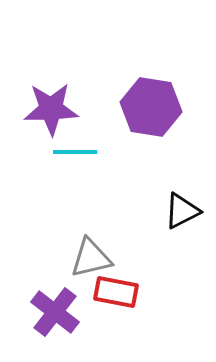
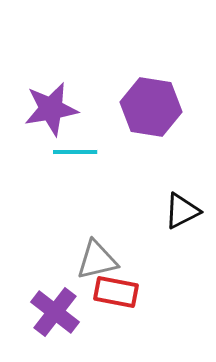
purple star: rotated 8 degrees counterclockwise
gray triangle: moved 6 px right, 2 px down
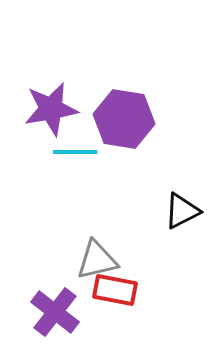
purple hexagon: moved 27 px left, 12 px down
red rectangle: moved 1 px left, 2 px up
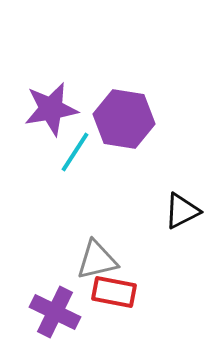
cyan line: rotated 57 degrees counterclockwise
red rectangle: moved 1 px left, 2 px down
purple cross: rotated 12 degrees counterclockwise
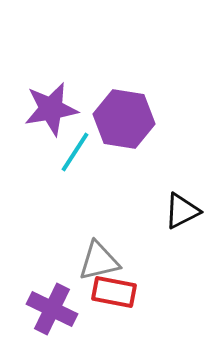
gray triangle: moved 2 px right, 1 px down
purple cross: moved 3 px left, 3 px up
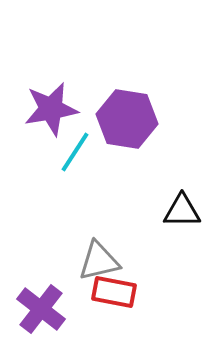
purple hexagon: moved 3 px right
black triangle: rotated 27 degrees clockwise
purple cross: moved 11 px left; rotated 12 degrees clockwise
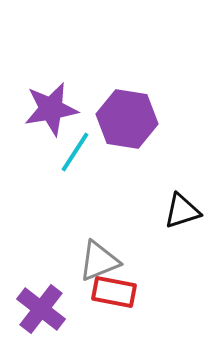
black triangle: rotated 18 degrees counterclockwise
gray triangle: rotated 9 degrees counterclockwise
